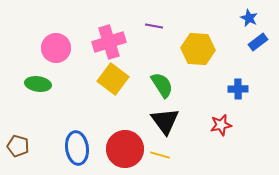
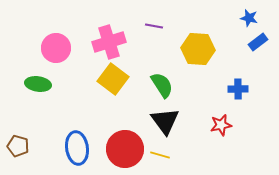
blue star: rotated 12 degrees counterclockwise
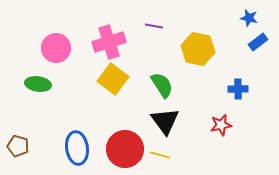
yellow hexagon: rotated 8 degrees clockwise
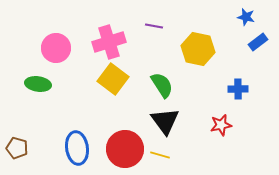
blue star: moved 3 px left, 1 px up
brown pentagon: moved 1 px left, 2 px down
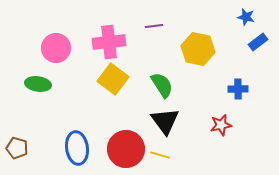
purple line: rotated 18 degrees counterclockwise
pink cross: rotated 12 degrees clockwise
red circle: moved 1 px right
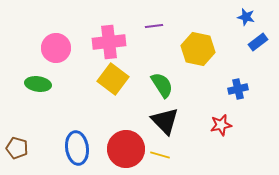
blue cross: rotated 12 degrees counterclockwise
black triangle: rotated 8 degrees counterclockwise
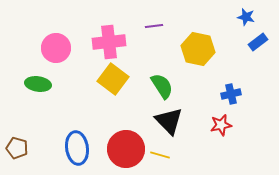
green semicircle: moved 1 px down
blue cross: moved 7 px left, 5 px down
black triangle: moved 4 px right
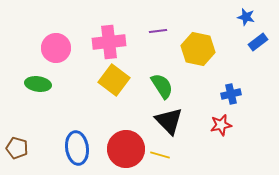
purple line: moved 4 px right, 5 px down
yellow square: moved 1 px right, 1 px down
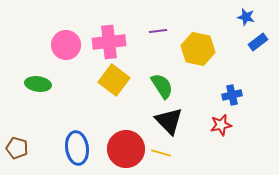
pink circle: moved 10 px right, 3 px up
blue cross: moved 1 px right, 1 px down
yellow line: moved 1 px right, 2 px up
